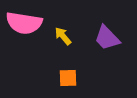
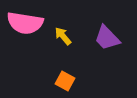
pink semicircle: moved 1 px right
orange square: moved 3 px left, 3 px down; rotated 30 degrees clockwise
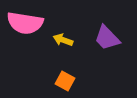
yellow arrow: moved 4 px down; rotated 30 degrees counterclockwise
